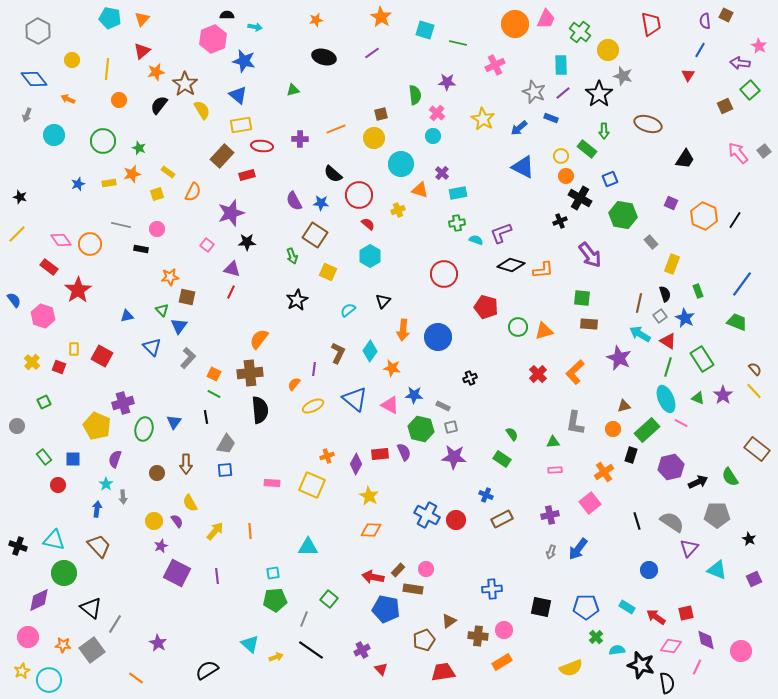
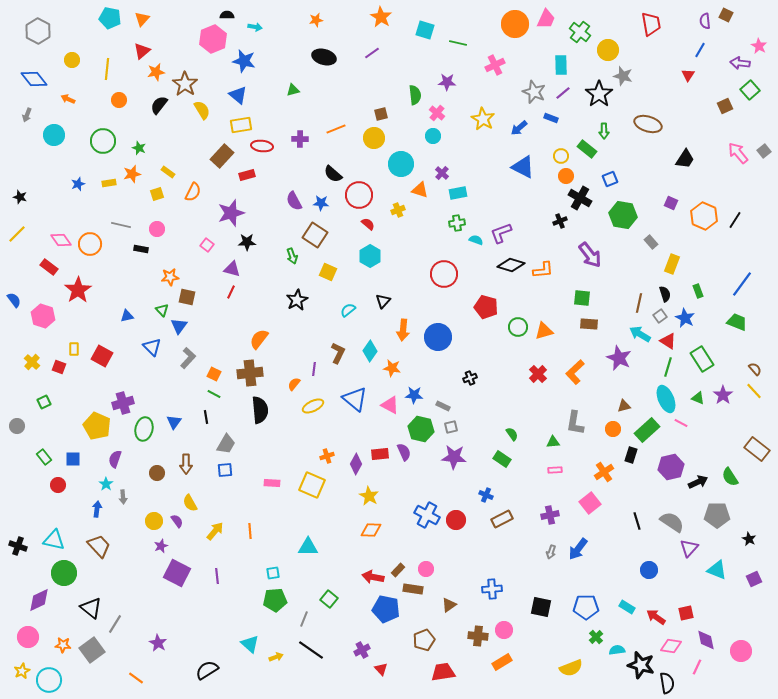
brown triangle at (449, 621): moved 16 px up
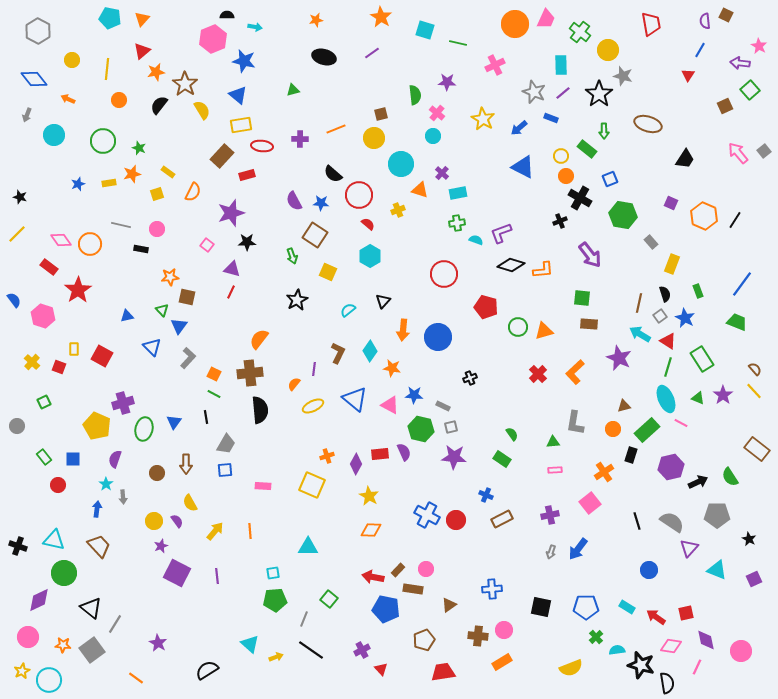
pink rectangle at (272, 483): moved 9 px left, 3 px down
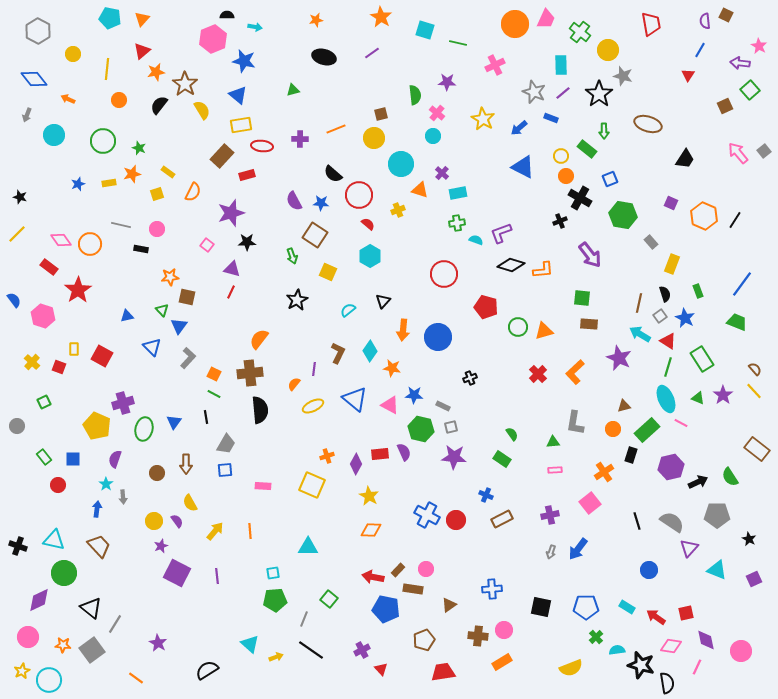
yellow circle at (72, 60): moved 1 px right, 6 px up
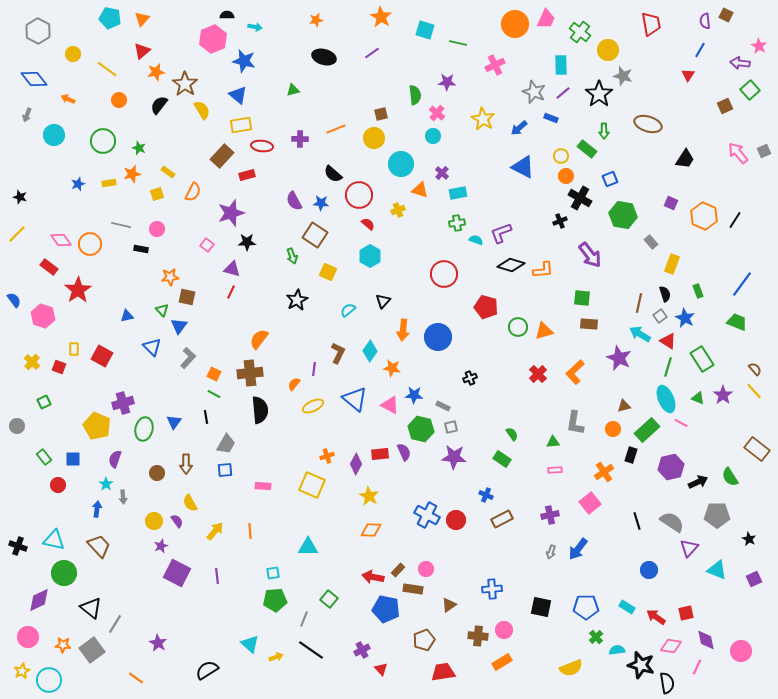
yellow line at (107, 69): rotated 60 degrees counterclockwise
gray square at (764, 151): rotated 16 degrees clockwise
